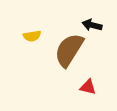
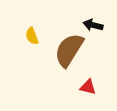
black arrow: moved 1 px right
yellow semicircle: rotated 78 degrees clockwise
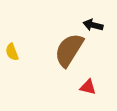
yellow semicircle: moved 20 px left, 16 px down
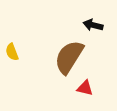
brown semicircle: moved 7 px down
red triangle: moved 3 px left, 1 px down
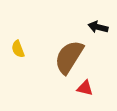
black arrow: moved 5 px right, 2 px down
yellow semicircle: moved 6 px right, 3 px up
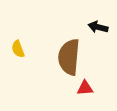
brown semicircle: rotated 27 degrees counterclockwise
red triangle: rotated 18 degrees counterclockwise
